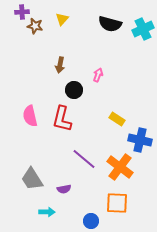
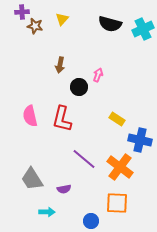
black circle: moved 5 px right, 3 px up
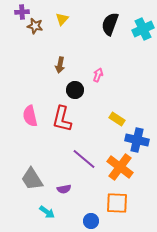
black semicircle: rotated 95 degrees clockwise
black circle: moved 4 px left, 3 px down
blue cross: moved 3 px left
cyan arrow: rotated 35 degrees clockwise
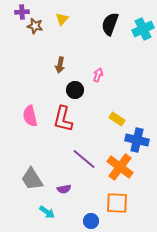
red L-shape: moved 1 px right
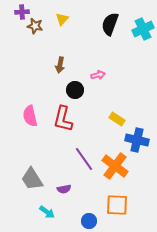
pink arrow: rotated 56 degrees clockwise
purple line: rotated 15 degrees clockwise
orange cross: moved 5 px left, 1 px up
orange square: moved 2 px down
blue circle: moved 2 px left
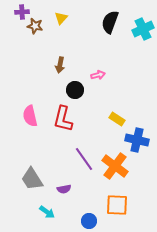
yellow triangle: moved 1 px left, 1 px up
black semicircle: moved 2 px up
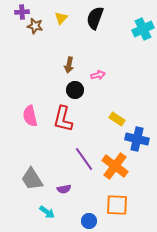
black semicircle: moved 15 px left, 4 px up
brown arrow: moved 9 px right
blue cross: moved 1 px up
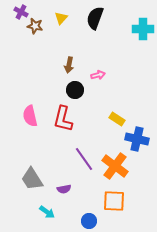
purple cross: moved 1 px left; rotated 32 degrees clockwise
cyan cross: rotated 25 degrees clockwise
orange square: moved 3 px left, 4 px up
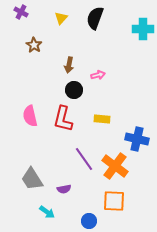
brown star: moved 1 px left, 19 px down; rotated 21 degrees clockwise
black circle: moved 1 px left
yellow rectangle: moved 15 px left; rotated 28 degrees counterclockwise
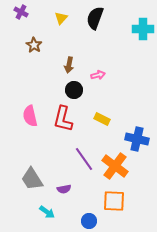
yellow rectangle: rotated 21 degrees clockwise
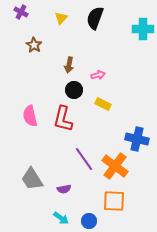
yellow rectangle: moved 1 px right, 15 px up
cyan arrow: moved 14 px right, 6 px down
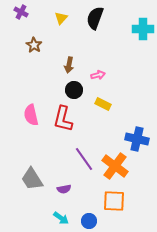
pink semicircle: moved 1 px right, 1 px up
